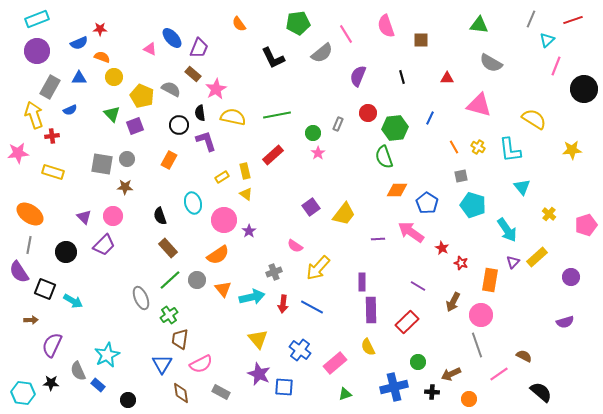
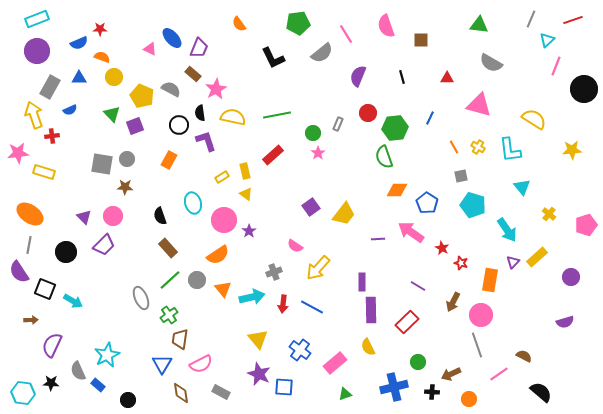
yellow rectangle at (53, 172): moved 9 px left
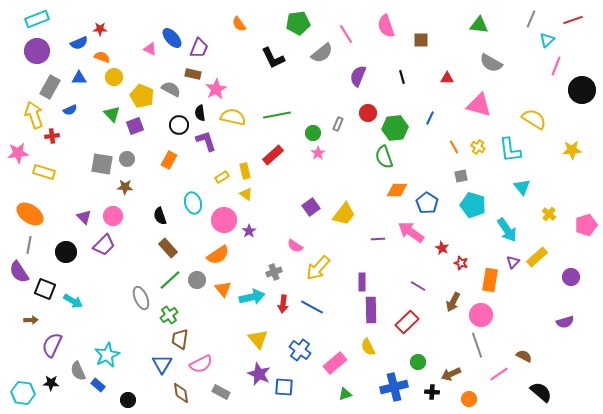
brown rectangle at (193, 74): rotated 28 degrees counterclockwise
black circle at (584, 89): moved 2 px left, 1 px down
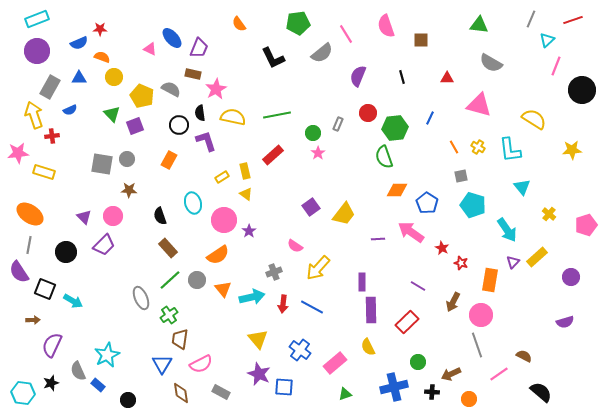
brown star at (125, 187): moved 4 px right, 3 px down
brown arrow at (31, 320): moved 2 px right
black star at (51, 383): rotated 21 degrees counterclockwise
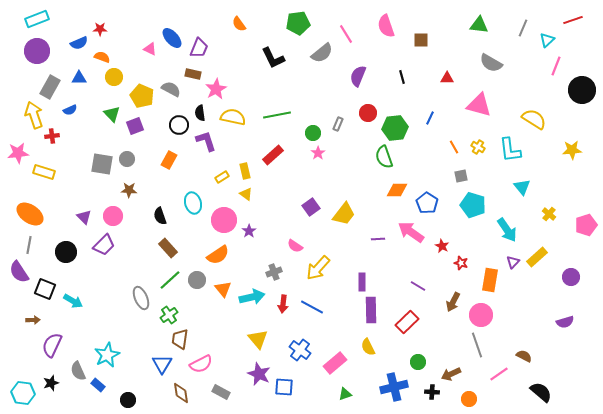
gray line at (531, 19): moved 8 px left, 9 px down
red star at (442, 248): moved 2 px up
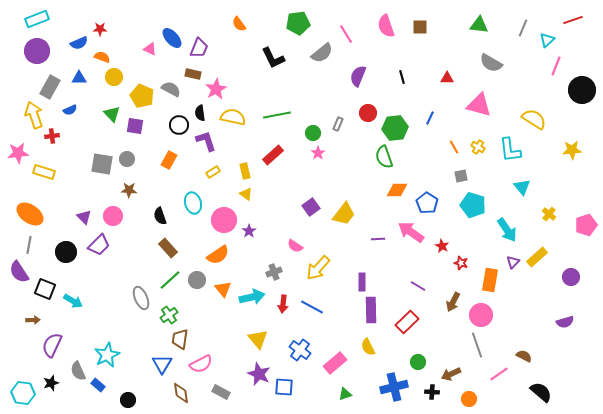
brown square at (421, 40): moved 1 px left, 13 px up
purple square at (135, 126): rotated 30 degrees clockwise
yellow rectangle at (222, 177): moved 9 px left, 5 px up
purple trapezoid at (104, 245): moved 5 px left
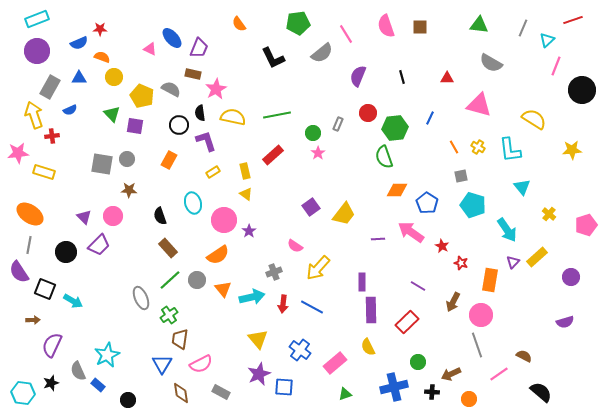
purple star at (259, 374): rotated 25 degrees clockwise
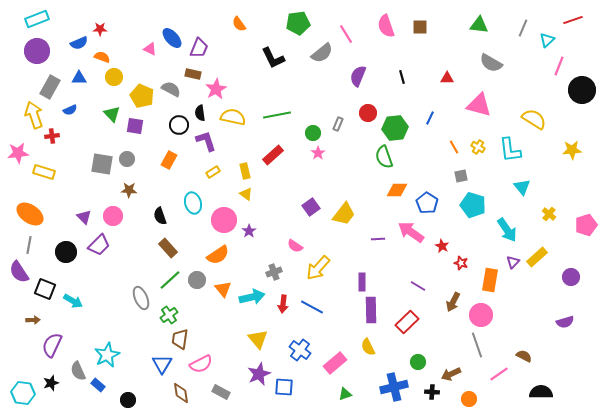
pink line at (556, 66): moved 3 px right
black semicircle at (541, 392): rotated 40 degrees counterclockwise
